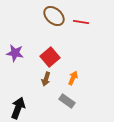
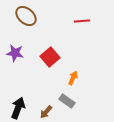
brown ellipse: moved 28 px left
red line: moved 1 px right, 1 px up; rotated 14 degrees counterclockwise
brown arrow: moved 33 px down; rotated 24 degrees clockwise
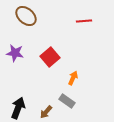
red line: moved 2 px right
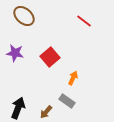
brown ellipse: moved 2 px left
red line: rotated 42 degrees clockwise
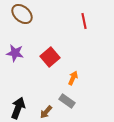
brown ellipse: moved 2 px left, 2 px up
red line: rotated 42 degrees clockwise
